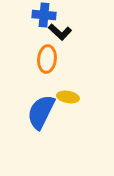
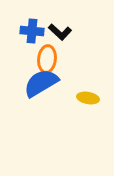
blue cross: moved 12 px left, 16 px down
yellow ellipse: moved 20 px right, 1 px down
blue semicircle: moved 29 px up; rotated 33 degrees clockwise
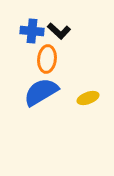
black L-shape: moved 1 px left, 1 px up
blue semicircle: moved 9 px down
yellow ellipse: rotated 30 degrees counterclockwise
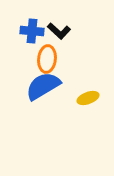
blue semicircle: moved 2 px right, 6 px up
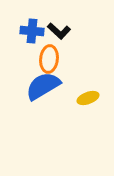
orange ellipse: moved 2 px right
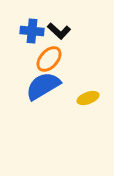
orange ellipse: rotated 36 degrees clockwise
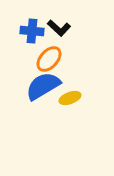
black L-shape: moved 3 px up
yellow ellipse: moved 18 px left
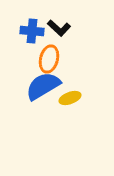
orange ellipse: rotated 28 degrees counterclockwise
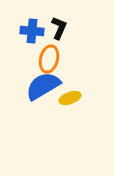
black L-shape: rotated 110 degrees counterclockwise
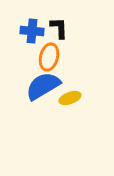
black L-shape: rotated 25 degrees counterclockwise
orange ellipse: moved 2 px up
